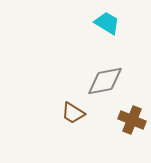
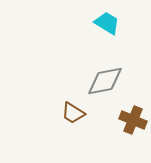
brown cross: moved 1 px right
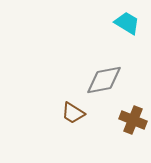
cyan trapezoid: moved 20 px right
gray diamond: moved 1 px left, 1 px up
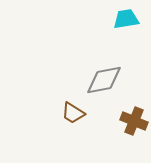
cyan trapezoid: moved 1 px left, 4 px up; rotated 40 degrees counterclockwise
brown cross: moved 1 px right, 1 px down
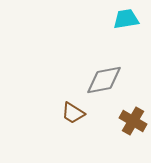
brown cross: moved 1 px left; rotated 8 degrees clockwise
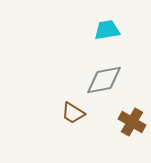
cyan trapezoid: moved 19 px left, 11 px down
brown cross: moved 1 px left, 1 px down
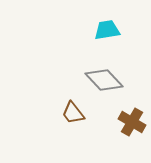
gray diamond: rotated 57 degrees clockwise
brown trapezoid: rotated 20 degrees clockwise
